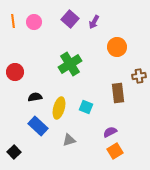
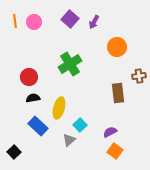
orange line: moved 2 px right
red circle: moved 14 px right, 5 px down
black semicircle: moved 2 px left, 1 px down
cyan square: moved 6 px left, 18 px down; rotated 24 degrees clockwise
gray triangle: rotated 24 degrees counterclockwise
orange square: rotated 21 degrees counterclockwise
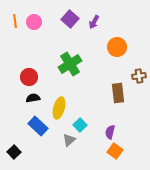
purple semicircle: rotated 48 degrees counterclockwise
